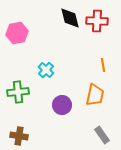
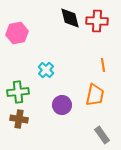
brown cross: moved 17 px up
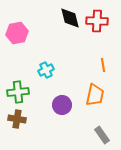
cyan cross: rotated 21 degrees clockwise
brown cross: moved 2 px left
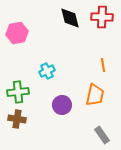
red cross: moved 5 px right, 4 px up
cyan cross: moved 1 px right, 1 px down
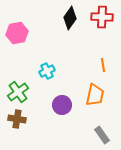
black diamond: rotated 50 degrees clockwise
green cross: rotated 30 degrees counterclockwise
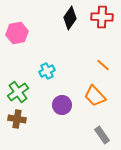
orange line: rotated 40 degrees counterclockwise
orange trapezoid: moved 1 px down; rotated 125 degrees clockwise
